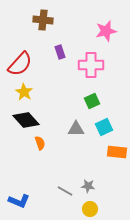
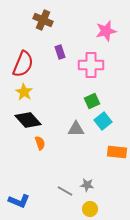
brown cross: rotated 18 degrees clockwise
red semicircle: moved 3 px right; rotated 20 degrees counterclockwise
black diamond: moved 2 px right
cyan square: moved 1 px left, 6 px up; rotated 12 degrees counterclockwise
gray star: moved 1 px left, 1 px up
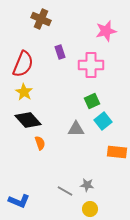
brown cross: moved 2 px left, 1 px up
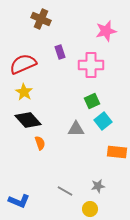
red semicircle: rotated 136 degrees counterclockwise
gray star: moved 11 px right, 1 px down; rotated 16 degrees counterclockwise
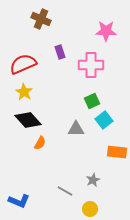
pink star: rotated 15 degrees clockwise
cyan square: moved 1 px right, 1 px up
orange semicircle: rotated 48 degrees clockwise
gray star: moved 5 px left, 6 px up; rotated 16 degrees counterclockwise
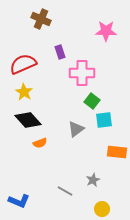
pink cross: moved 9 px left, 8 px down
green square: rotated 28 degrees counterclockwise
cyan square: rotated 30 degrees clockwise
gray triangle: rotated 36 degrees counterclockwise
orange semicircle: rotated 40 degrees clockwise
yellow circle: moved 12 px right
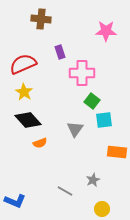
brown cross: rotated 18 degrees counterclockwise
gray triangle: moved 1 px left; rotated 18 degrees counterclockwise
blue L-shape: moved 4 px left
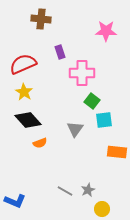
gray star: moved 5 px left, 10 px down
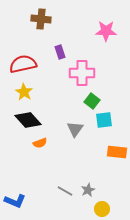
red semicircle: rotated 12 degrees clockwise
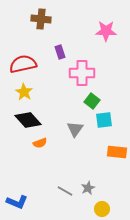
gray star: moved 2 px up
blue L-shape: moved 2 px right, 1 px down
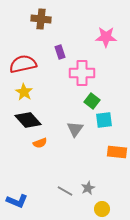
pink star: moved 6 px down
blue L-shape: moved 1 px up
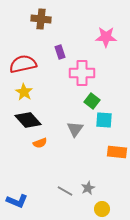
cyan square: rotated 12 degrees clockwise
